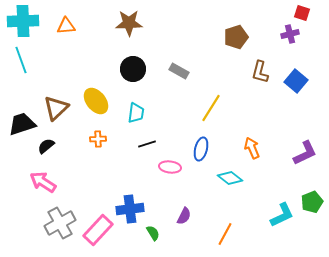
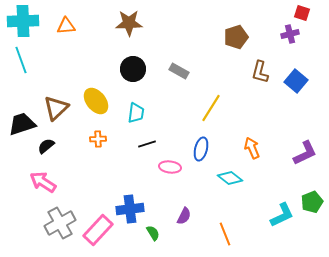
orange line: rotated 50 degrees counterclockwise
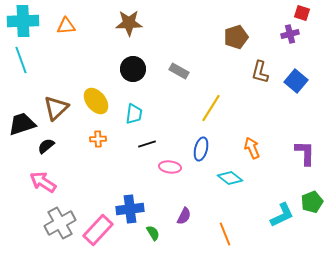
cyan trapezoid: moved 2 px left, 1 px down
purple L-shape: rotated 64 degrees counterclockwise
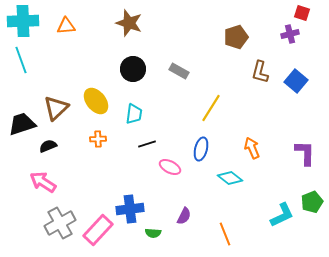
brown star: rotated 20 degrees clockwise
black semicircle: moved 2 px right; rotated 18 degrees clockwise
pink ellipse: rotated 20 degrees clockwise
green semicircle: rotated 126 degrees clockwise
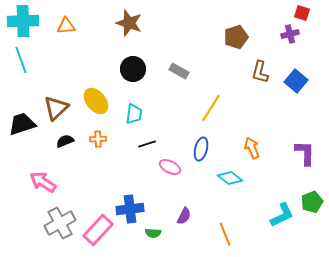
black semicircle: moved 17 px right, 5 px up
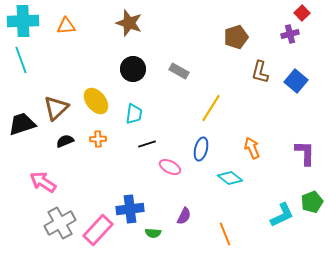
red square: rotated 28 degrees clockwise
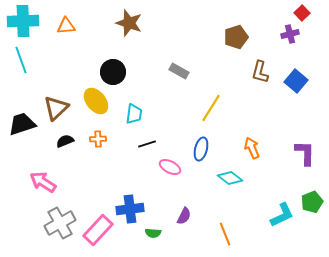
black circle: moved 20 px left, 3 px down
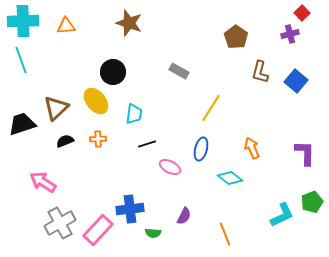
brown pentagon: rotated 20 degrees counterclockwise
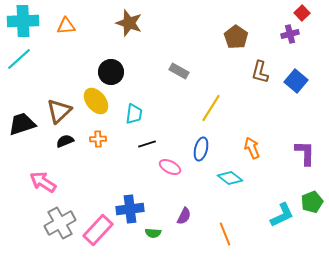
cyan line: moved 2 px left, 1 px up; rotated 68 degrees clockwise
black circle: moved 2 px left
brown triangle: moved 3 px right, 3 px down
